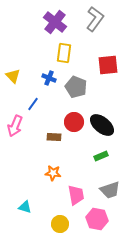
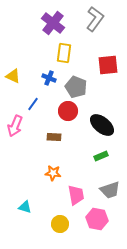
purple cross: moved 2 px left, 1 px down
yellow triangle: rotated 21 degrees counterclockwise
red circle: moved 6 px left, 11 px up
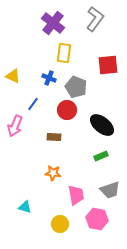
red circle: moved 1 px left, 1 px up
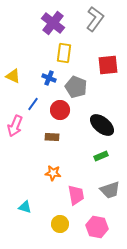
red circle: moved 7 px left
brown rectangle: moved 2 px left
pink hexagon: moved 8 px down
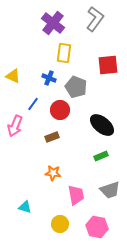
brown rectangle: rotated 24 degrees counterclockwise
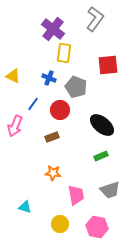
purple cross: moved 6 px down
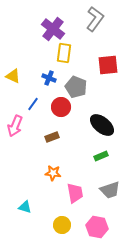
red circle: moved 1 px right, 3 px up
pink trapezoid: moved 1 px left, 2 px up
yellow circle: moved 2 px right, 1 px down
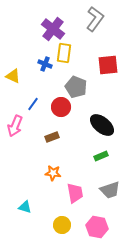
blue cross: moved 4 px left, 14 px up
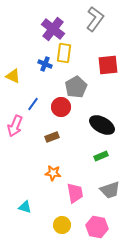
gray pentagon: rotated 20 degrees clockwise
black ellipse: rotated 10 degrees counterclockwise
